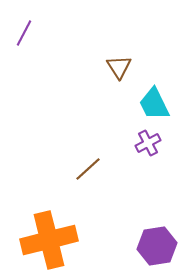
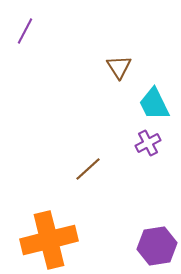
purple line: moved 1 px right, 2 px up
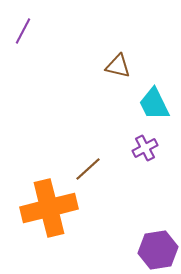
purple line: moved 2 px left
brown triangle: moved 1 px left, 1 px up; rotated 44 degrees counterclockwise
purple cross: moved 3 px left, 5 px down
orange cross: moved 32 px up
purple hexagon: moved 1 px right, 4 px down
